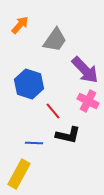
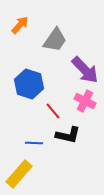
pink cross: moved 3 px left
yellow rectangle: rotated 12 degrees clockwise
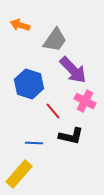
orange arrow: rotated 114 degrees counterclockwise
purple arrow: moved 12 px left
black L-shape: moved 3 px right, 1 px down
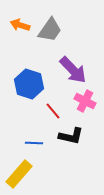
gray trapezoid: moved 5 px left, 10 px up
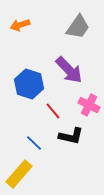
orange arrow: rotated 36 degrees counterclockwise
gray trapezoid: moved 28 px right, 3 px up
purple arrow: moved 4 px left
pink cross: moved 4 px right, 4 px down
blue line: rotated 42 degrees clockwise
